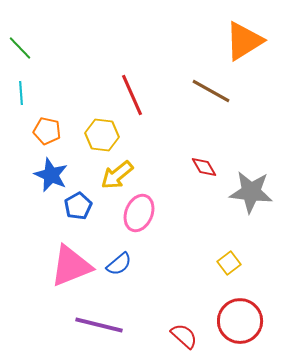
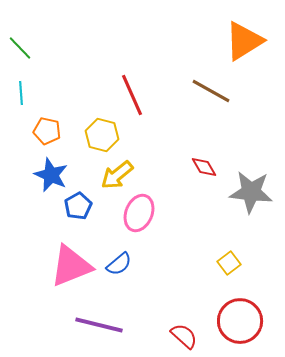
yellow hexagon: rotated 8 degrees clockwise
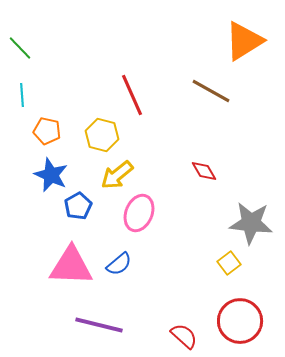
cyan line: moved 1 px right, 2 px down
red diamond: moved 4 px down
gray star: moved 31 px down
pink triangle: rotated 24 degrees clockwise
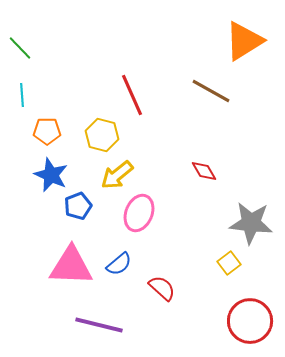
orange pentagon: rotated 12 degrees counterclockwise
blue pentagon: rotated 8 degrees clockwise
red circle: moved 10 px right
red semicircle: moved 22 px left, 48 px up
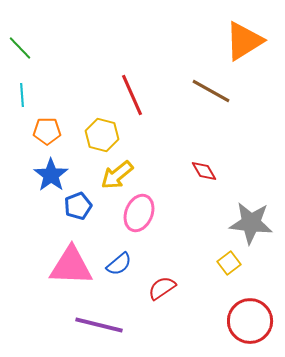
blue star: rotated 12 degrees clockwise
red semicircle: rotated 76 degrees counterclockwise
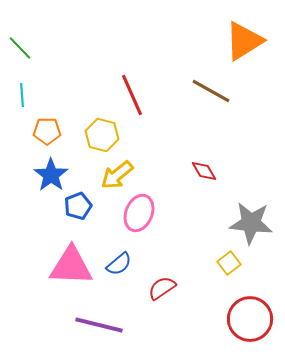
red circle: moved 2 px up
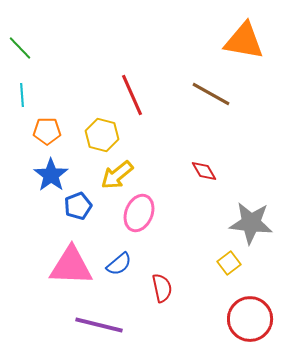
orange triangle: rotated 42 degrees clockwise
brown line: moved 3 px down
red semicircle: rotated 112 degrees clockwise
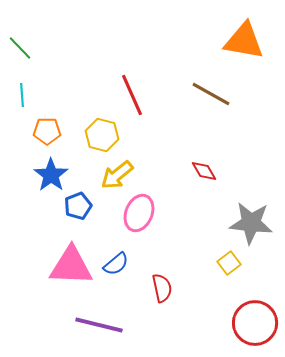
blue semicircle: moved 3 px left
red circle: moved 5 px right, 4 px down
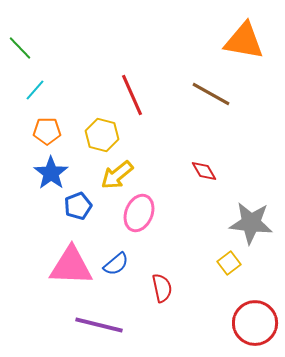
cyan line: moved 13 px right, 5 px up; rotated 45 degrees clockwise
blue star: moved 2 px up
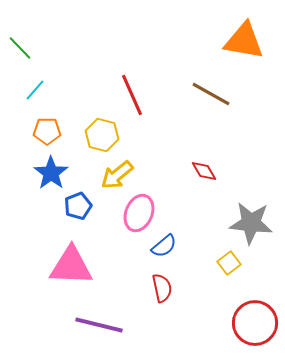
blue semicircle: moved 48 px right, 18 px up
